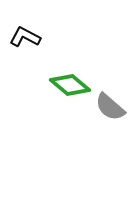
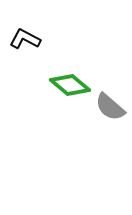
black L-shape: moved 2 px down
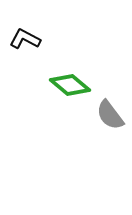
gray semicircle: moved 8 px down; rotated 12 degrees clockwise
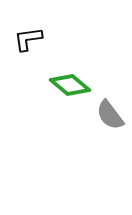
black L-shape: moved 3 px right; rotated 36 degrees counterclockwise
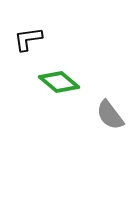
green diamond: moved 11 px left, 3 px up
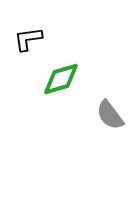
green diamond: moved 2 px right, 3 px up; rotated 57 degrees counterclockwise
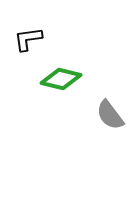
green diamond: rotated 30 degrees clockwise
